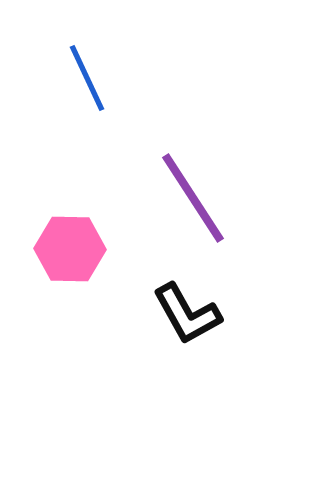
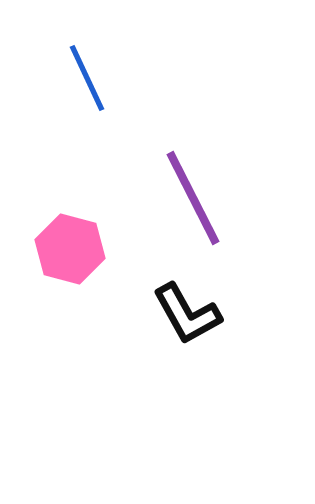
purple line: rotated 6 degrees clockwise
pink hexagon: rotated 14 degrees clockwise
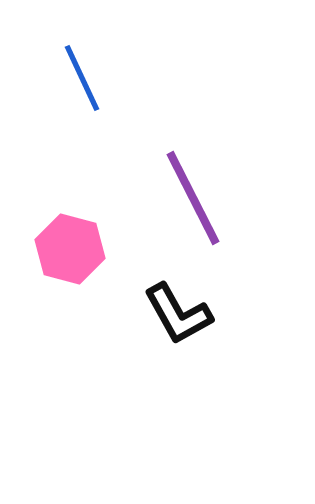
blue line: moved 5 px left
black L-shape: moved 9 px left
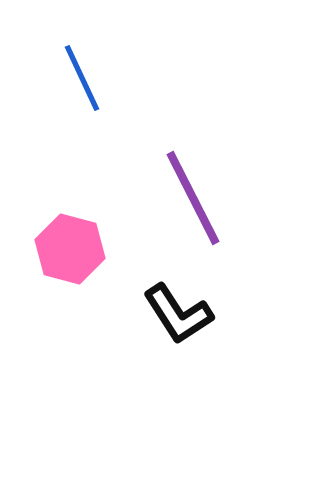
black L-shape: rotated 4 degrees counterclockwise
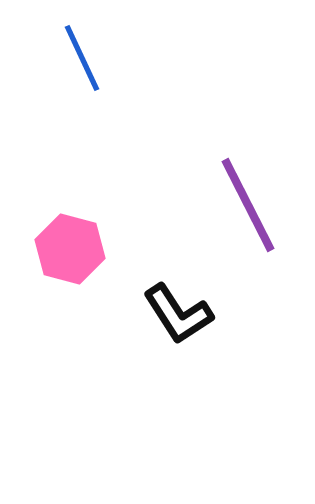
blue line: moved 20 px up
purple line: moved 55 px right, 7 px down
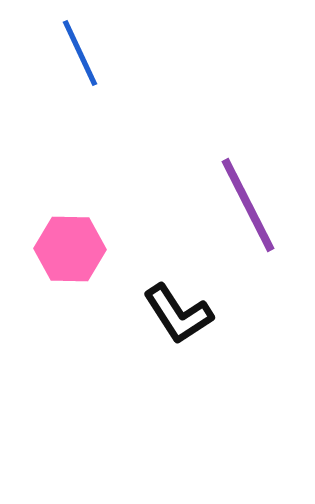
blue line: moved 2 px left, 5 px up
pink hexagon: rotated 14 degrees counterclockwise
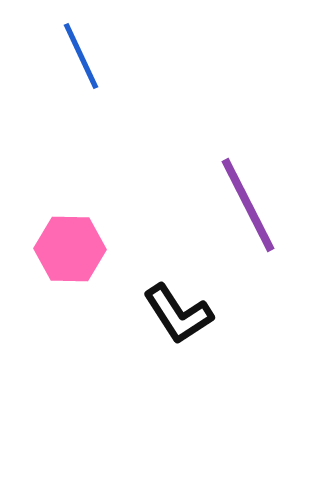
blue line: moved 1 px right, 3 px down
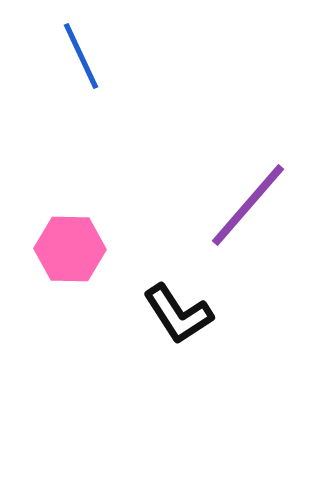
purple line: rotated 68 degrees clockwise
